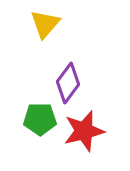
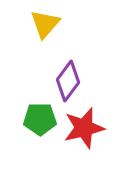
purple diamond: moved 2 px up
red star: moved 3 px up
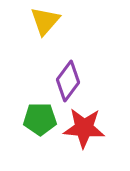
yellow triangle: moved 3 px up
red star: rotated 18 degrees clockwise
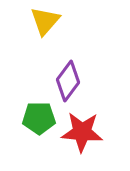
green pentagon: moved 1 px left, 1 px up
red star: moved 2 px left, 4 px down
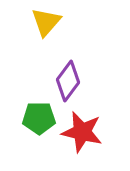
yellow triangle: moved 1 px right, 1 px down
red star: rotated 9 degrees clockwise
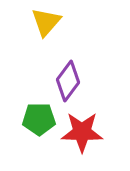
green pentagon: moved 1 px down
red star: rotated 12 degrees counterclockwise
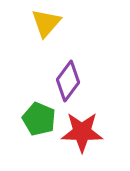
yellow triangle: moved 1 px down
green pentagon: rotated 24 degrees clockwise
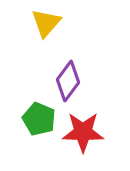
red star: moved 1 px right
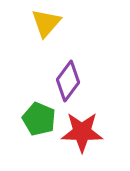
red star: moved 1 px left
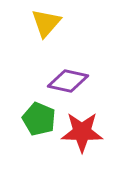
purple diamond: rotated 66 degrees clockwise
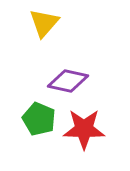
yellow triangle: moved 2 px left
red star: moved 2 px right, 3 px up
